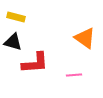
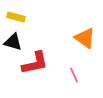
red L-shape: rotated 8 degrees counterclockwise
pink line: rotated 70 degrees clockwise
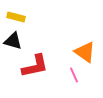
orange triangle: moved 14 px down
black triangle: moved 1 px up
red L-shape: moved 3 px down
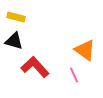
black triangle: moved 1 px right
orange triangle: moved 2 px up
red L-shape: moved 1 px down; rotated 120 degrees counterclockwise
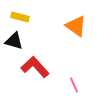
yellow rectangle: moved 4 px right
orange triangle: moved 9 px left, 24 px up
pink line: moved 10 px down
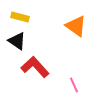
black triangle: moved 3 px right; rotated 18 degrees clockwise
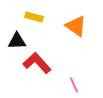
yellow rectangle: moved 14 px right
black triangle: rotated 36 degrees counterclockwise
red L-shape: moved 2 px right, 4 px up
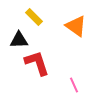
yellow rectangle: rotated 30 degrees clockwise
black triangle: moved 2 px right, 1 px up
red L-shape: rotated 24 degrees clockwise
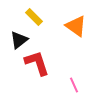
black triangle: rotated 36 degrees counterclockwise
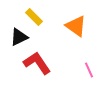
black triangle: moved 3 px up; rotated 12 degrees clockwise
red L-shape: rotated 16 degrees counterclockwise
pink line: moved 15 px right, 15 px up
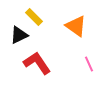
black triangle: moved 2 px up
pink line: moved 6 px up
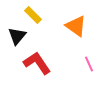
yellow rectangle: moved 1 px left, 2 px up
black triangle: moved 2 px left, 1 px down; rotated 24 degrees counterclockwise
